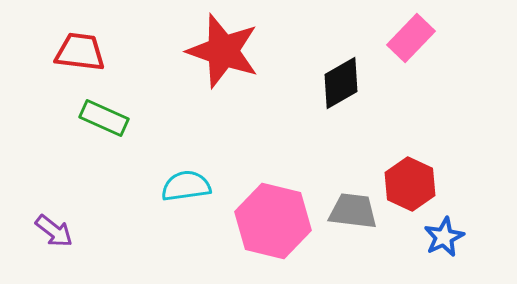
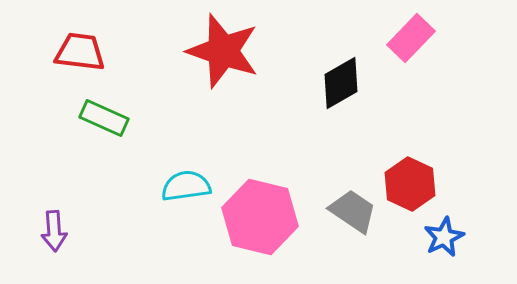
gray trapezoid: rotated 27 degrees clockwise
pink hexagon: moved 13 px left, 4 px up
purple arrow: rotated 48 degrees clockwise
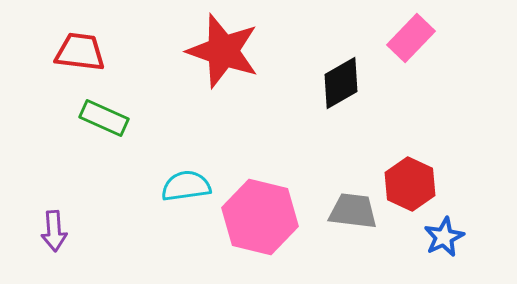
gray trapezoid: rotated 27 degrees counterclockwise
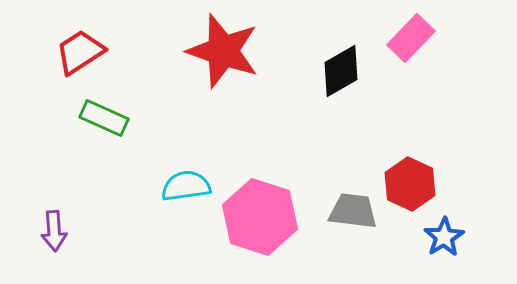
red trapezoid: rotated 40 degrees counterclockwise
black diamond: moved 12 px up
pink hexagon: rotated 4 degrees clockwise
blue star: rotated 6 degrees counterclockwise
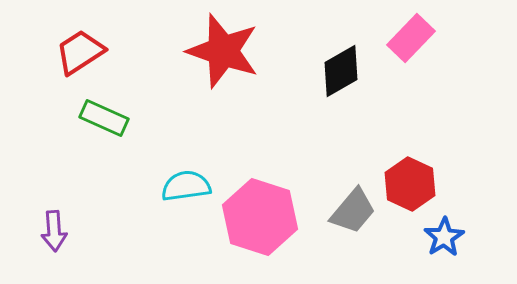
gray trapezoid: rotated 123 degrees clockwise
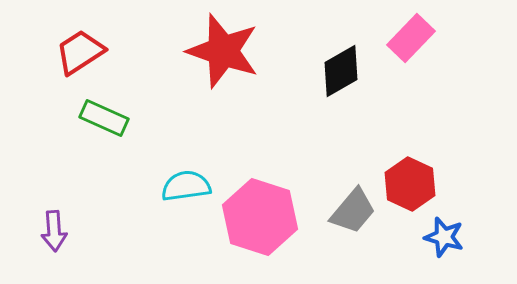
blue star: rotated 24 degrees counterclockwise
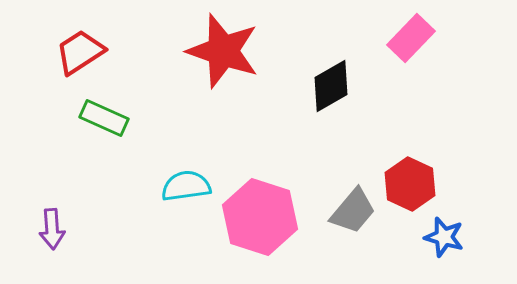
black diamond: moved 10 px left, 15 px down
purple arrow: moved 2 px left, 2 px up
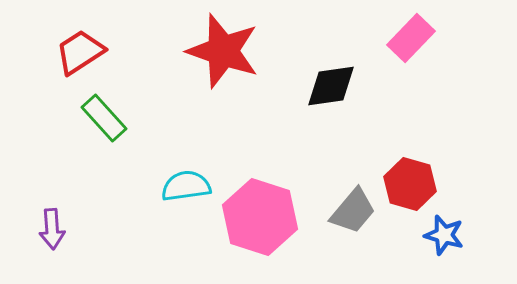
black diamond: rotated 22 degrees clockwise
green rectangle: rotated 24 degrees clockwise
red hexagon: rotated 9 degrees counterclockwise
blue star: moved 2 px up
